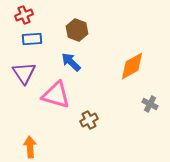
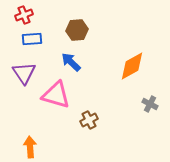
brown hexagon: rotated 25 degrees counterclockwise
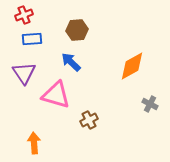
orange arrow: moved 4 px right, 4 px up
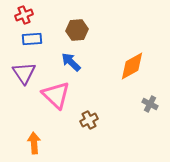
pink triangle: rotated 28 degrees clockwise
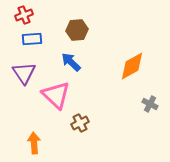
brown cross: moved 9 px left, 3 px down
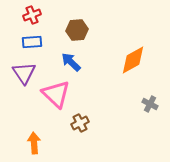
red cross: moved 8 px right
blue rectangle: moved 3 px down
orange diamond: moved 1 px right, 6 px up
pink triangle: moved 1 px up
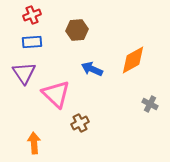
blue arrow: moved 21 px right, 7 px down; rotated 20 degrees counterclockwise
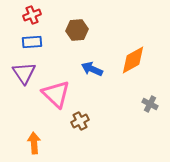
brown cross: moved 2 px up
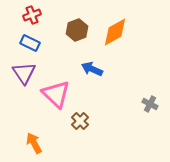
brown hexagon: rotated 15 degrees counterclockwise
blue rectangle: moved 2 px left, 1 px down; rotated 30 degrees clockwise
orange diamond: moved 18 px left, 28 px up
brown cross: rotated 18 degrees counterclockwise
orange arrow: rotated 25 degrees counterclockwise
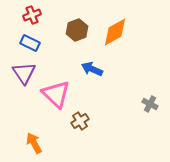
brown cross: rotated 12 degrees clockwise
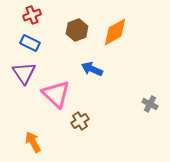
orange arrow: moved 1 px left, 1 px up
